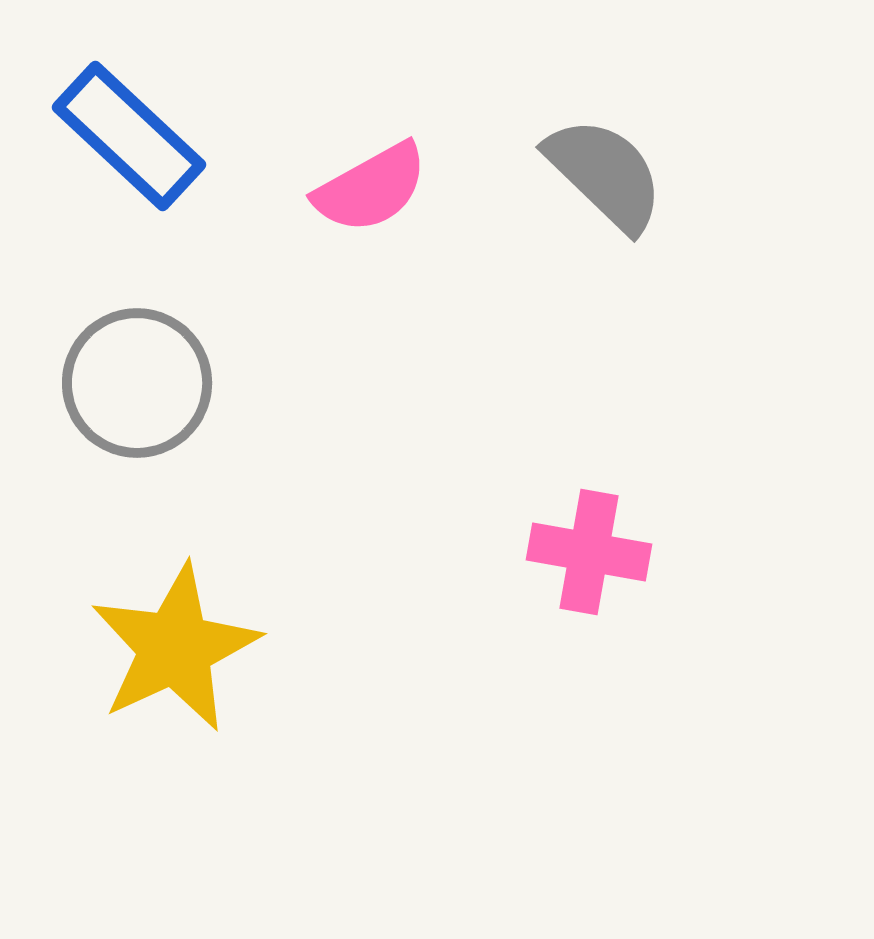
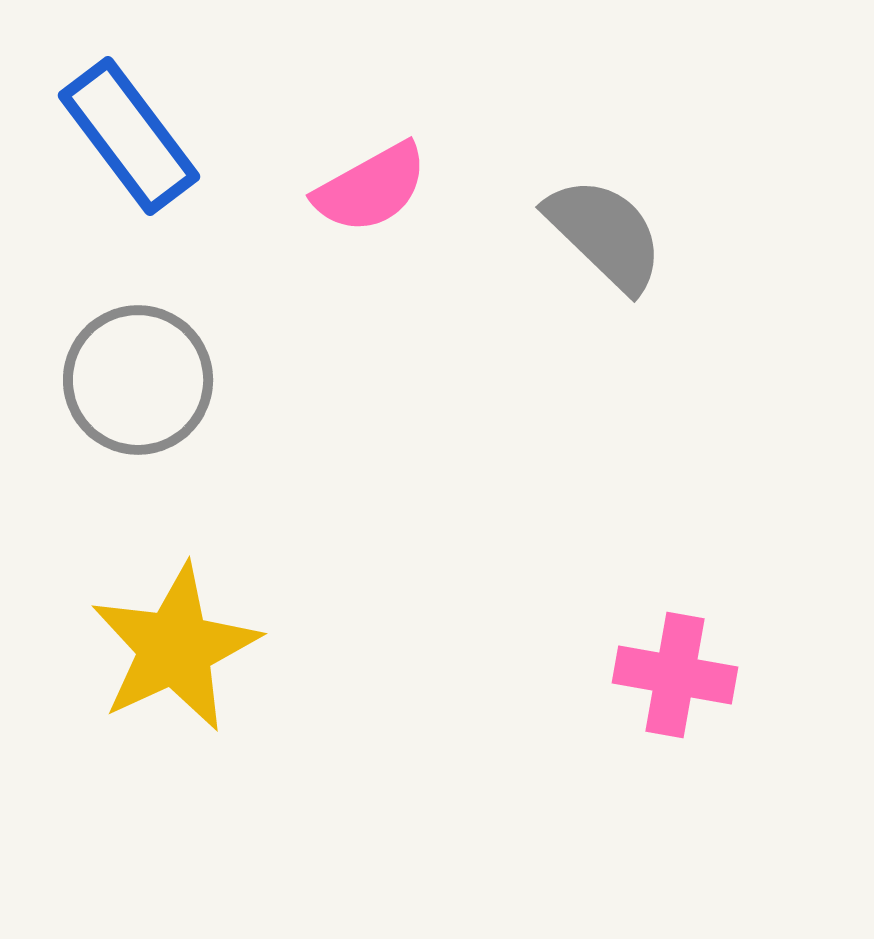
blue rectangle: rotated 10 degrees clockwise
gray semicircle: moved 60 px down
gray circle: moved 1 px right, 3 px up
pink cross: moved 86 px right, 123 px down
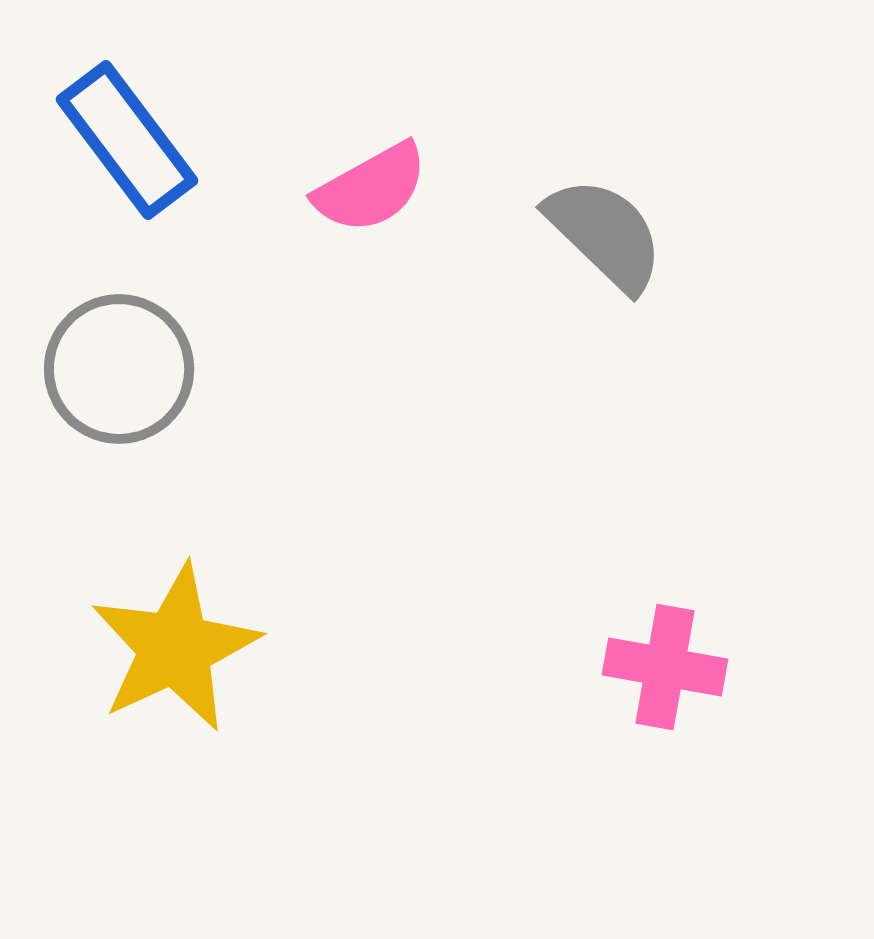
blue rectangle: moved 2 px left, 4 px down
gray circle: moved 19 px left, 11 px up
pink cross: moved 10 px left, 8 px up
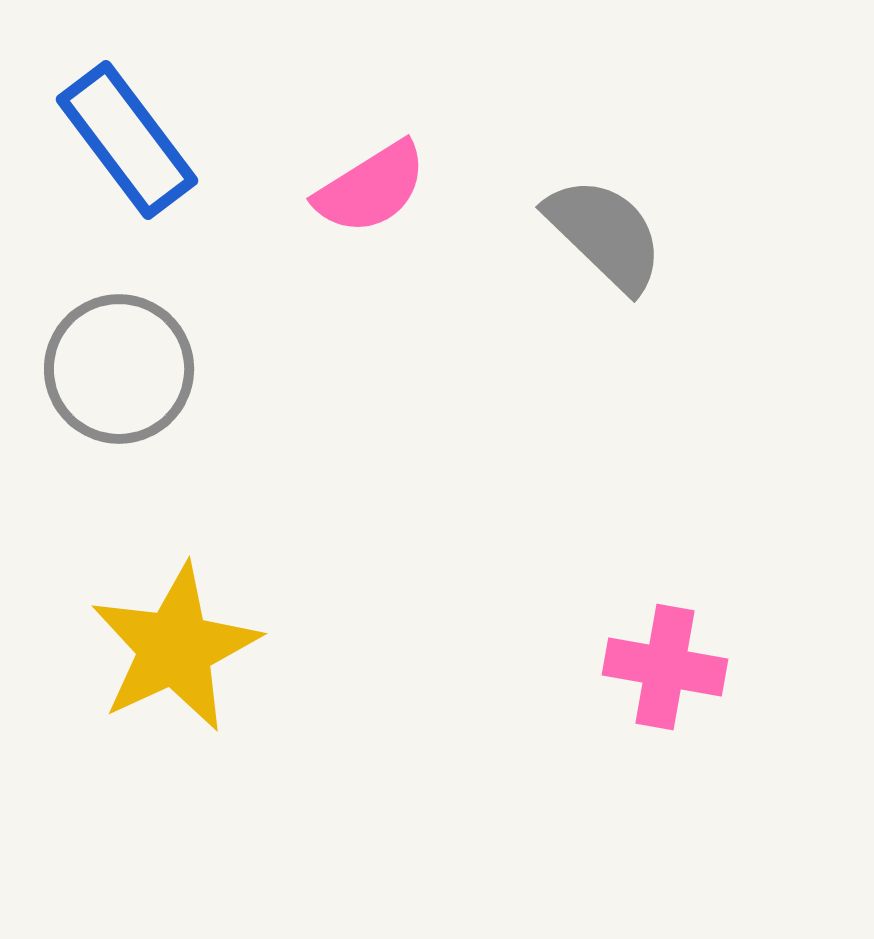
pink semicircle: rotated 3 degrees counterclockwise
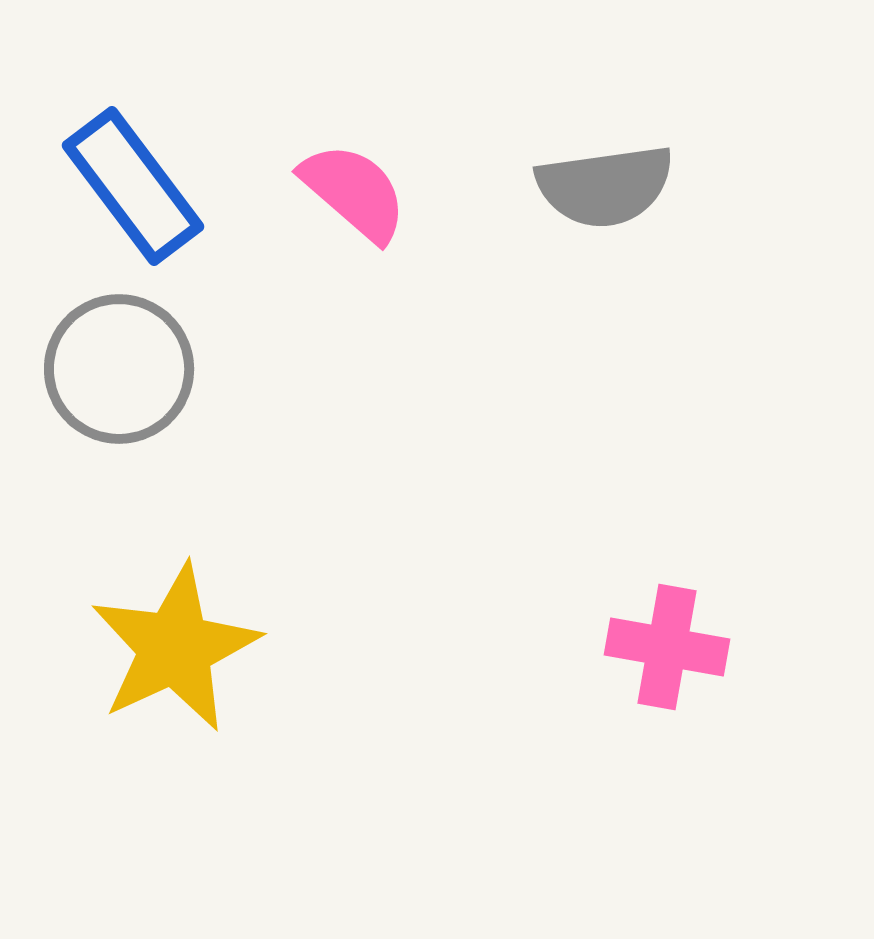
blue rectangle: moved 6 px right, 46 px down
pink semicircle: moved 17 px left, 4 px down; rotated 107 degrees counterclockwise
gray semicircle: moved 48 px up; rotated 128 degrees clockwise
pink cross: moved 2 px right, 20 px up
